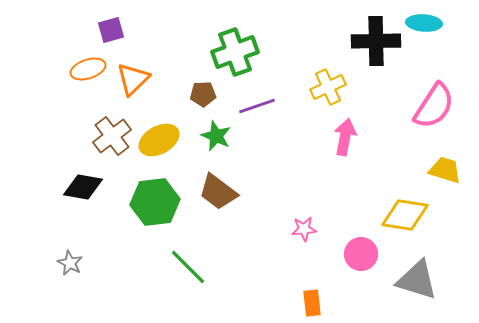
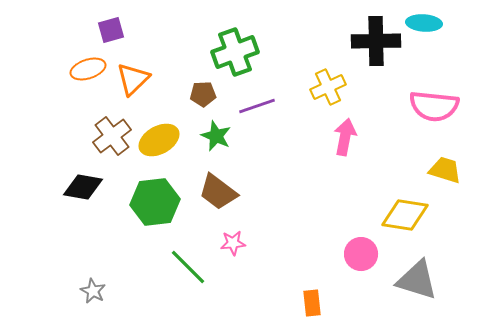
pink semicircle: rotated 63 degrees clockwise
pink star: moved 71 px left, 14 px down
gray star: moved 23 px right, 28 px down
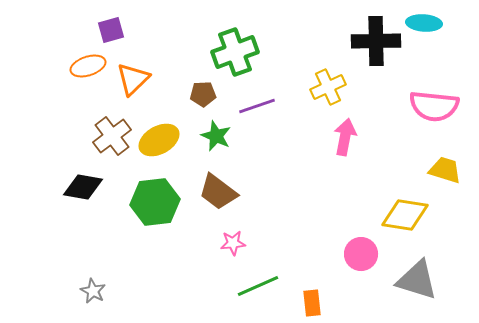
orange ellipse: moved 3 px up
green line: moved 70 px right, 19 px down; rotated 69 degrees counterclockwise
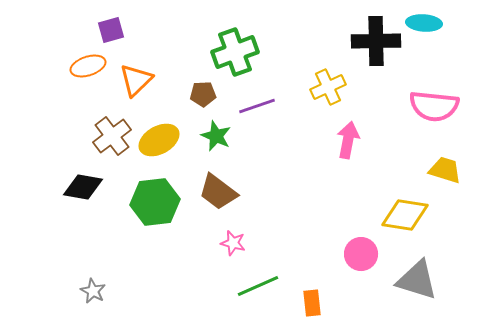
orange triangle: moved 3 px right, 1 px down
pink arrow: moved 3 px right, 3 px down
pink star: rotated 20 degrees clockwise
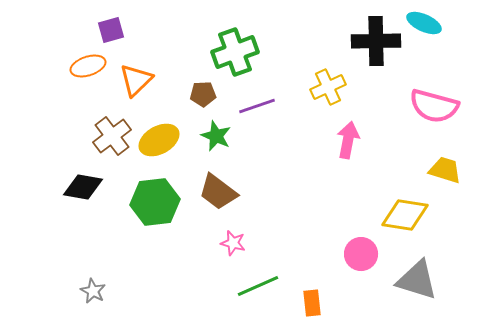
cyan ellipse: rotated 20 degrees clockwise
pink semicircle: rotated 9 degrees clockwise
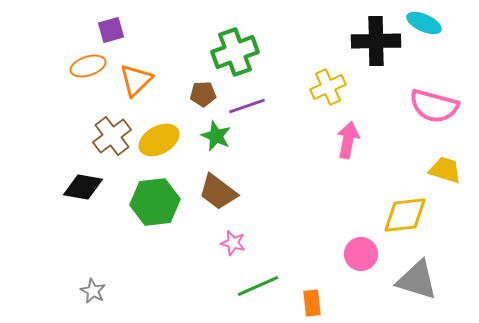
purple line: moved 10 px left
yellow diamond: rotated 15 degrees counterclockwise
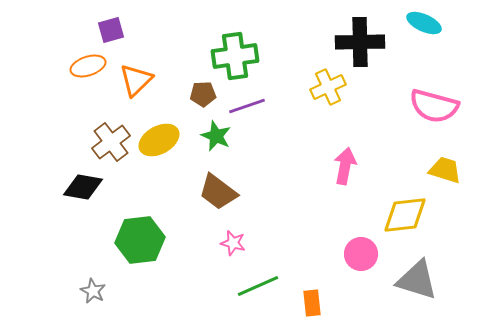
black cross: moved 16 px left, 1 px down
green cross: moved 4 px down; rotated 12 degrees clockwise
brown cross: moved 1 px left, 6 px down
pink arrow: moved 3 px left, 26 px down
green hexagon: moved 15 px left, 38 px down
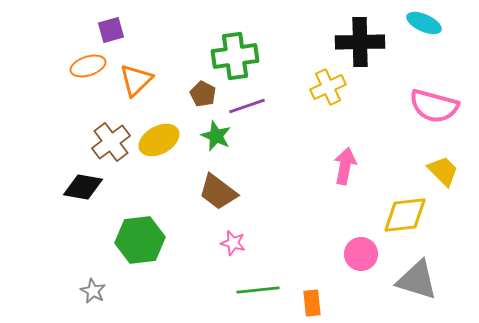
brown pentagon: rotated 30 degrees clockwise
yellow trapezoid: moved 2 px left, 1 px down; rotated 28 degrees clockwise
green line: moved 4 px down; rotated 18 degrees clockwise
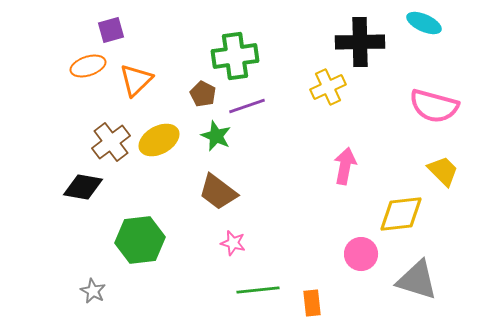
yellow diamond: moved 4 px left, 1 px up
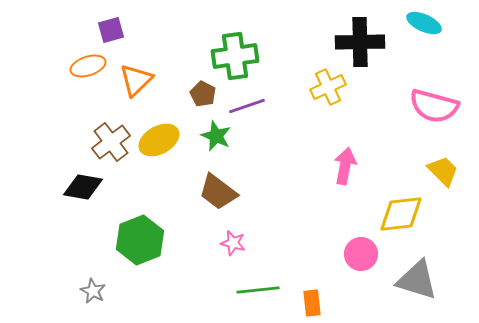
green hexagon: rotated 15 degrees counterclockwise
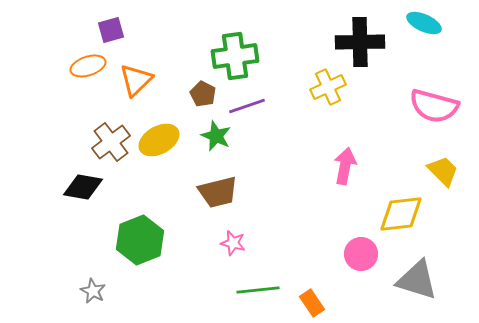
brown trapezoid: rotated 51 degrees counterclockwise
orange rectangle: rotated 28 degrees counterclockwise
